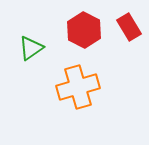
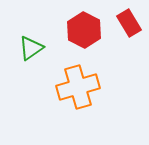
red rectangle: moved 4 px up
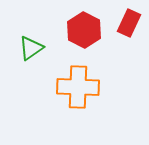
red rectangle: rotated 56 degrees clockwise
orange cross: rotated 18 degrees clockwise
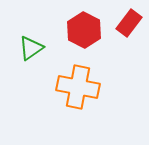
red rectangle: rotated 12 degrees clockwise
orange cross: rotated 9 degrees clockwise
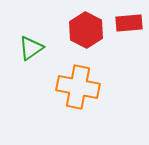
red rectangle: rotated 48 degrees clockwise
red hexagon: moved 2 px right
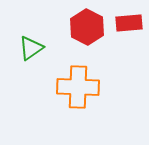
red hexagon: moved 1 px right, 3 px up
orange cross: rotated 9 degrees counterclockwise
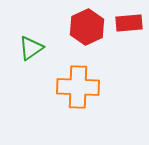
red hexagon: rotated 8 degrees clockwise
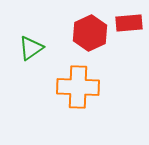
red hexagon: moved 3 px right, 6 px down
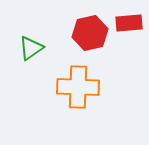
red hexagon: rotated 12 degrees clockwise
